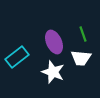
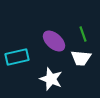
purple ellipse: moved 1 px up; rotated 25 degrees counterclockwise
cyan rectangle: rotated 25 degrees clockwise
white star: moved 2 px left, 7 px down
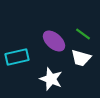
green line: rotated 35 degrees counterclockwise
white trapezoid: rotated 10 degrees clockwise
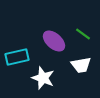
white trapezoid: moved 7 px down; rotated 25 degrees counterclockwise
white star: moved 8 px left, 1 px up
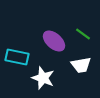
cyan rectangle: rotated 25 degrees clockwise
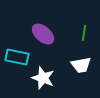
green line: moved 1 px right, 1 px up; rotated 63 degrees clockwise
purple ellipse: moved 11 px left, 7 px up
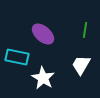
green line: moved 1 px right, 3 px up
white trapezoid: rotated 130 degrees clockwise
white star: rotated 10 degrees clockwise
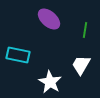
purple ellipse: moved 6 px right, 15 px up
cyan rectangle: moved 1 px right, 2 px up
white star: moved 7 px right, 4 px down
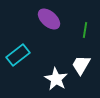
cyan rectangle: rotated 50 degrees counterclockwise
white star: moved 6 px right, 3 px up
